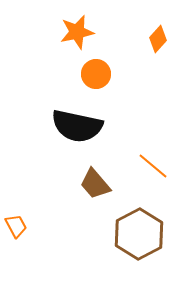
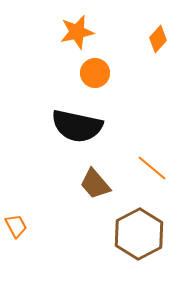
orange circle: moved 1 px left, 1 px up
orange line: moved 1 px left, 2 px down
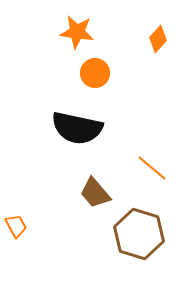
orange star: rotated 20 degrees clockwise
black semicircle: moved 2 px down
brown trapezoid: moved 9 px down
brown hexagon: rotated 15 degrees counterclockwise
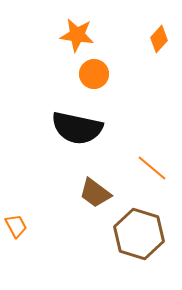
orange star: moved 3 px down
orange diamond: moved 1 px right
orange circle: moved 1 px left, 1 px down
brown trapezoid: rotated 12 degrees counterclockwise
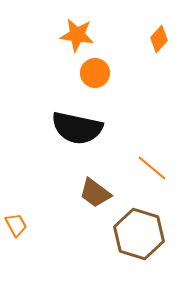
orange circle: moved 1 px right, 1 px up
orange trapezoid: moved 1 px up
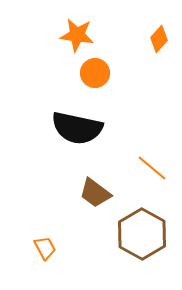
orange trapezoid: moved 29 px right, 23 px down
brown hexagon: moved 3 px right; rotated 12 degrees clockwise
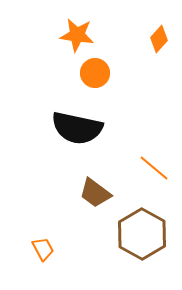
orange line: moved 2 px right
orange trapezoid: moved 2 px left, 1 px down
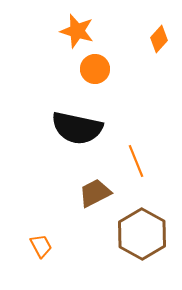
orange star: moved 4 px up; rotated 8 degrees clockwise
orange circle: moved 4 px up
orange line: moved 18 px left, 7 px up; rotated 28 degrees clockwise
brown trapezoid: rotated 116 degrees clockwise
orange trapezoid: moved 2 px left, 3 px up
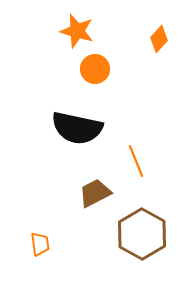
orange trapezoid: moved 1 px left, 2 px up; rotated 20 degrees clockwise
